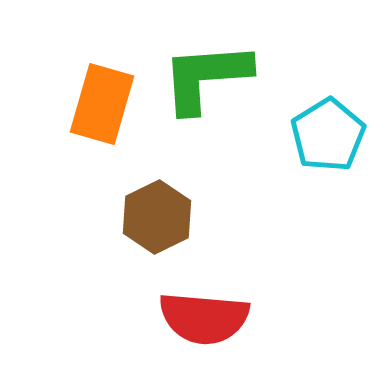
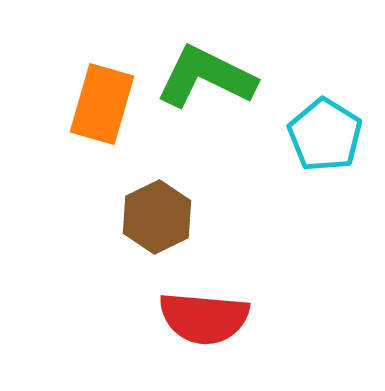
green L-shape: rotated 30 degrees clockwise
cyan pentagon: moved 3 px left; rotated 8 degrees counterclockwise
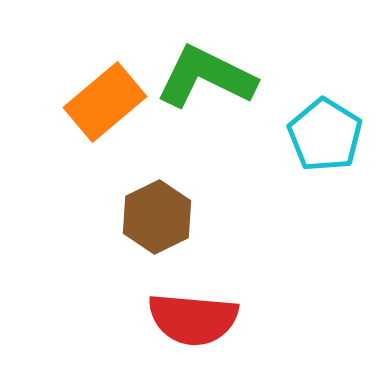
orange rectangle: moved 3 px right, 2 px up; rotated 34 degrees clockwise
red semicircle: moved 11 px left, 1 px down
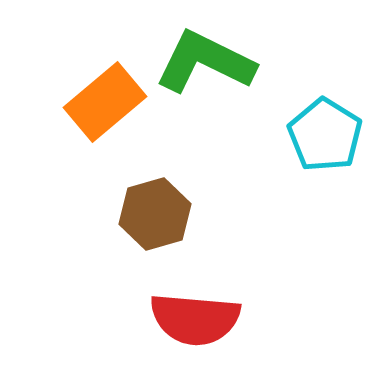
green L-shape: moved 1 px left, 15 px up
brown hexagon: moved 2 px left, 3 px up; rotated 10 degrees clockwise
red semicircle: moved 2 px right
